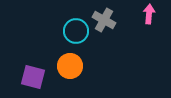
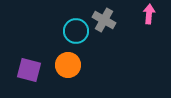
orange circle: moved 2 px left, 1 px up
purple square: moved 4 px left, 7 px up
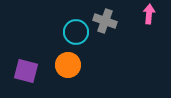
gray cross: moved 1 px right, 1 px down; rotated 10 degrees counterclockwise
cyan circle: moved 1 px down
purple square: moved 3 px left, 1 px down
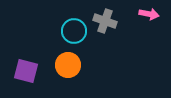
pink arrow: rotated 96 degrees clockwise
cyan circle: moved 2 px left, 1 px up
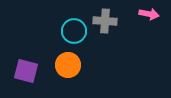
gray cross: rotated 15 degrees counterclockwise
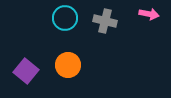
gray cross: rotated 10 degrees clockwise
cyan circle: moved 9 px left, 13 px up
purple square: rotated 25 degrees clockwise
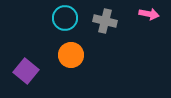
orange circle: moved 3 px right, 10 px up
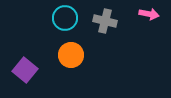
purple square: moved 1 px left, 1 px up
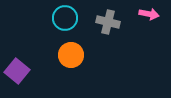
gray cross: moved 3 px right, 1 px down
purple square: moved 8 px left, 1 px down
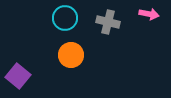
purple square: moved 1 px right, 5 px down
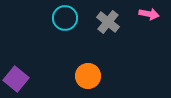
gray cross: rotated 25 degrees clockwise
orange circle: moved 17 px right, 21 px down
purple square: moved 2 px left, 3 px down
